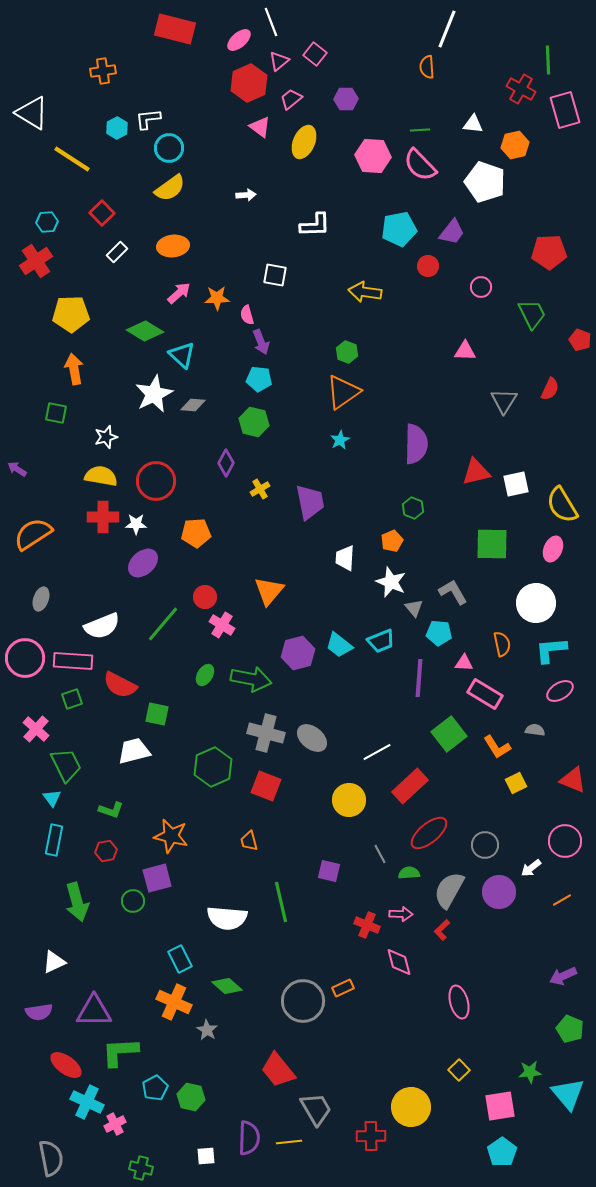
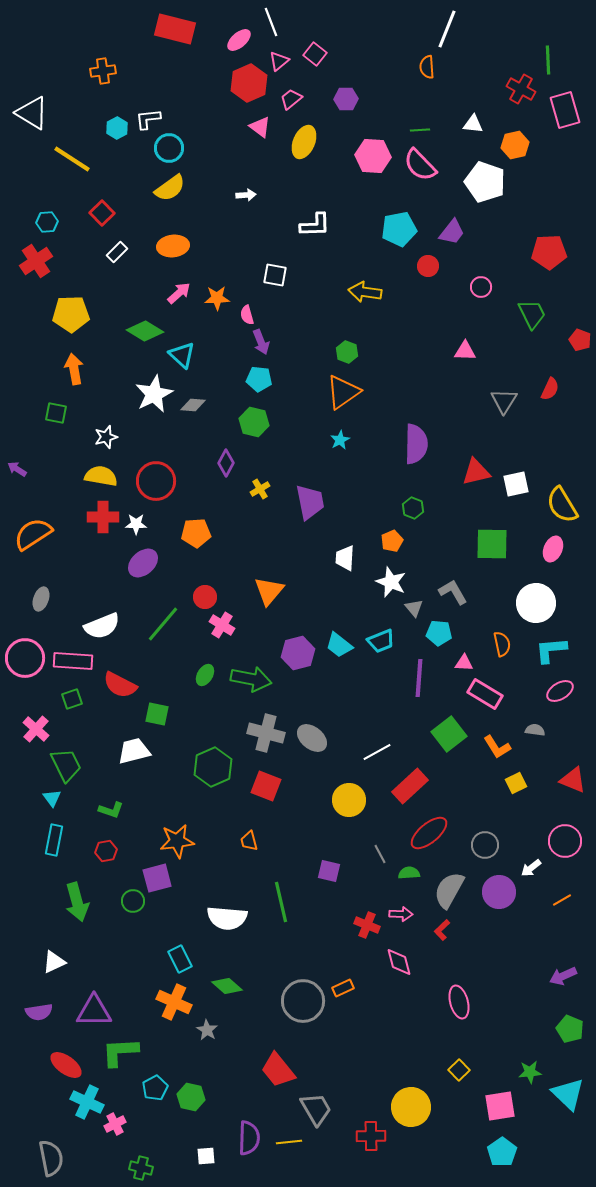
orange star at (171, 836): moved 6 px right, 5 px down; rotated 20 degrees counterclockwise
cyan triangle at (568, 1094): rotated 6 degrees counterclockwise
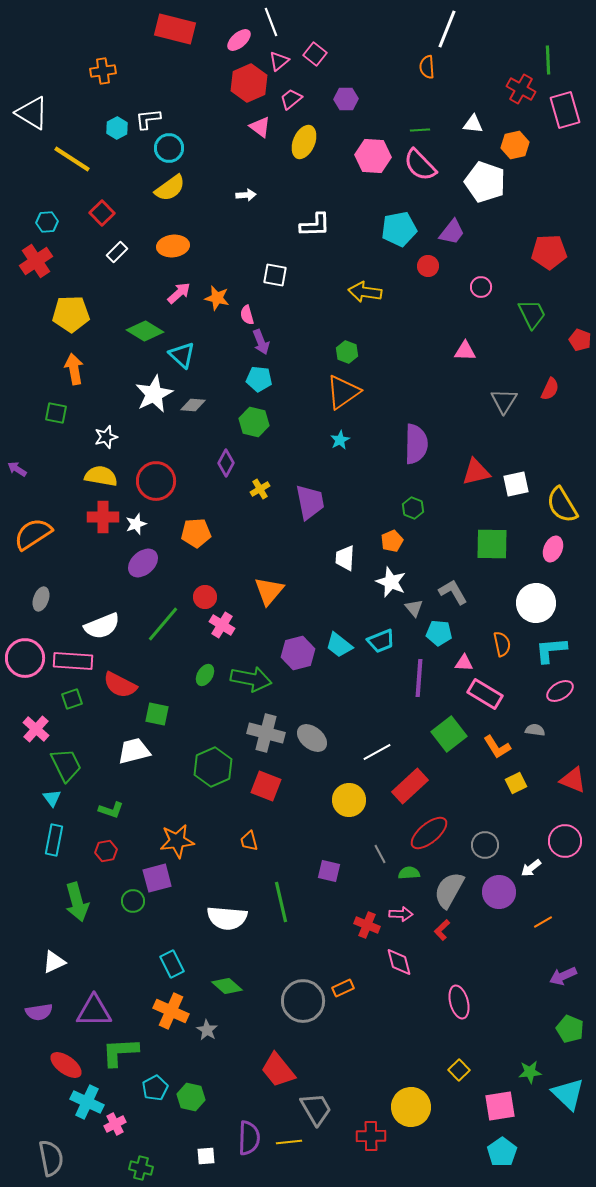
orange star at (217, 298): rotated 15 degrees clockwise
white star at (136, 524): rotated 20 degrees counterclockwise
orange line at (562, 900): moved 19 px left, 22 px down
cyan rectangle at (180, 959): moved 8 px left, 5 px down
orange cross at (174, 1002): moved 3 px left, 9 px down
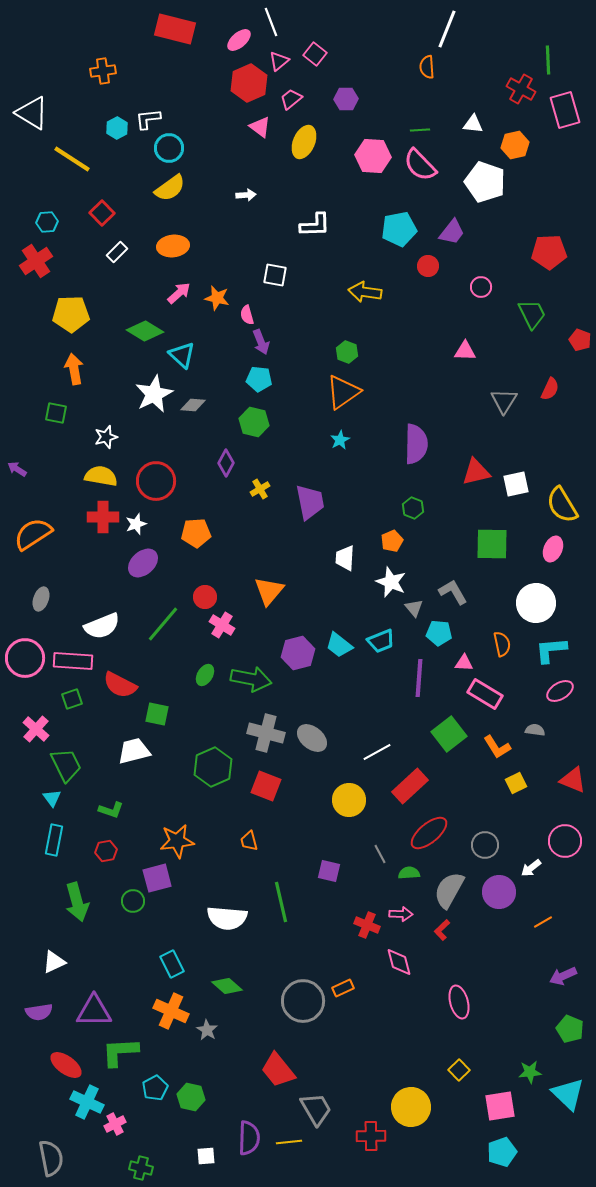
cyan pentagon at (502, 1152): rotated 16 degrees clockwise
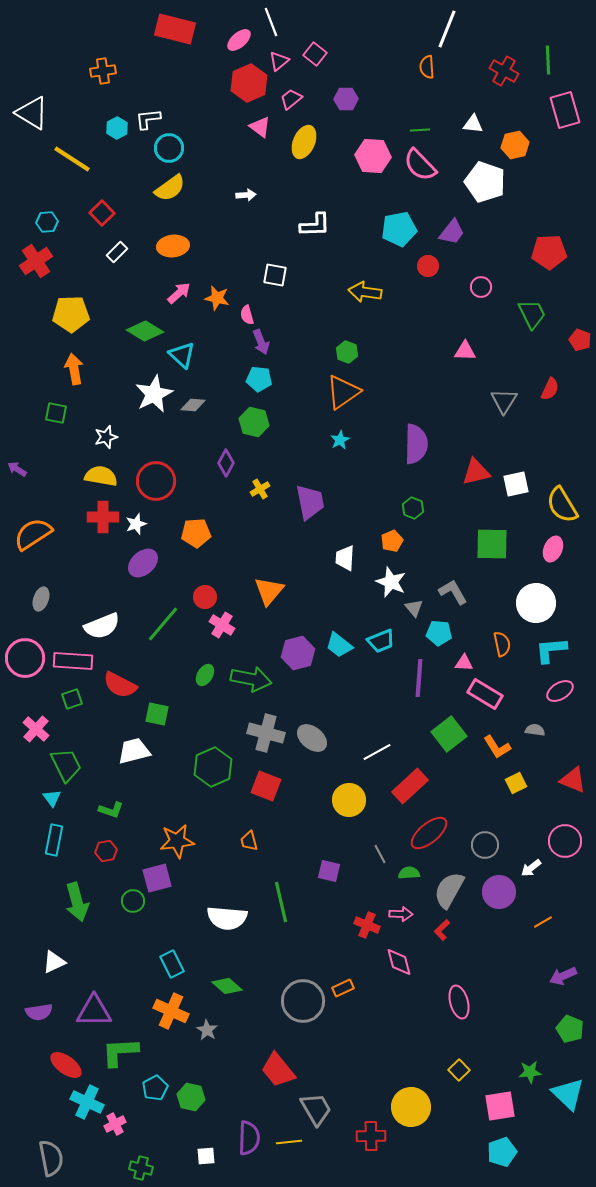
red cross at (521, 89): moved 17 px left, 18 px up
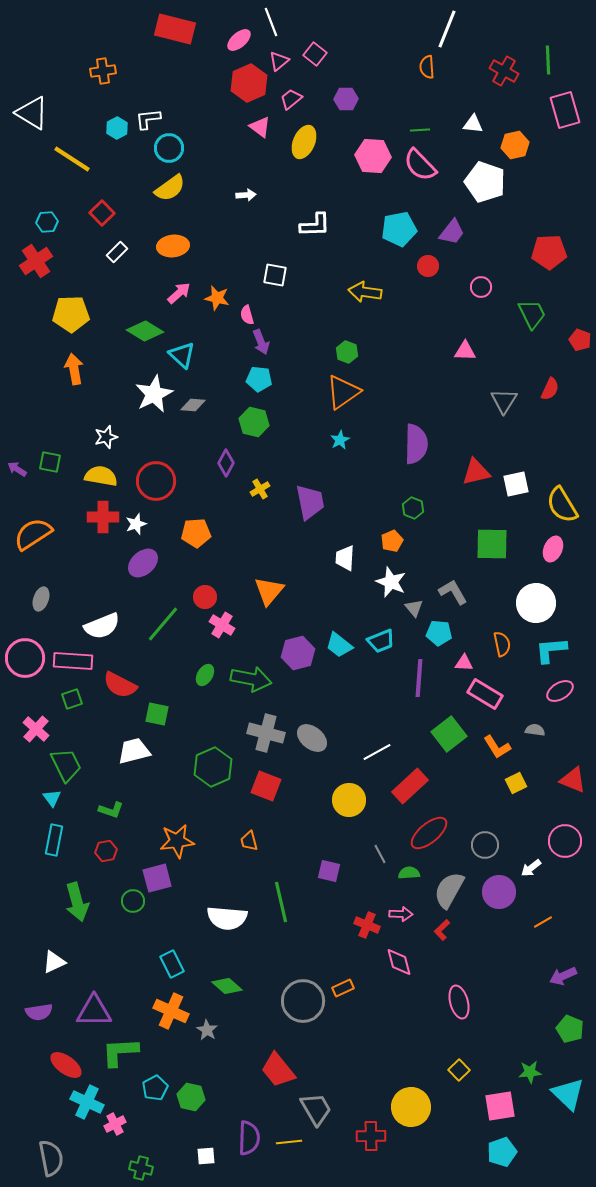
green square at (56, 413): moved 6 px left, 49 px down
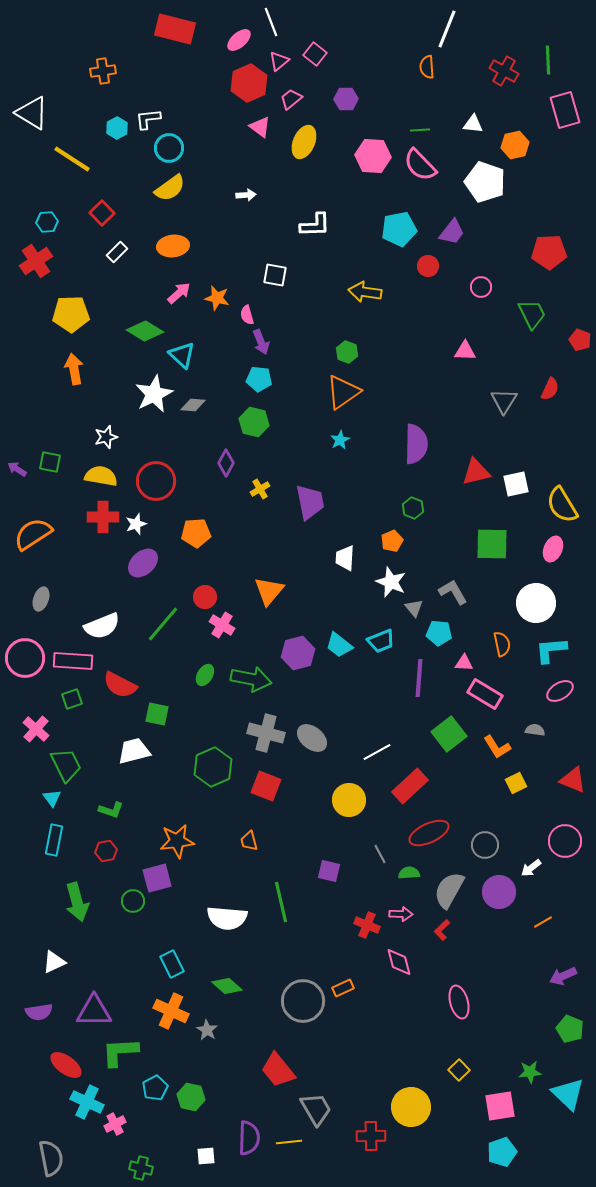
red ellipse at (429, 833): rotated 15 degrees clockwise
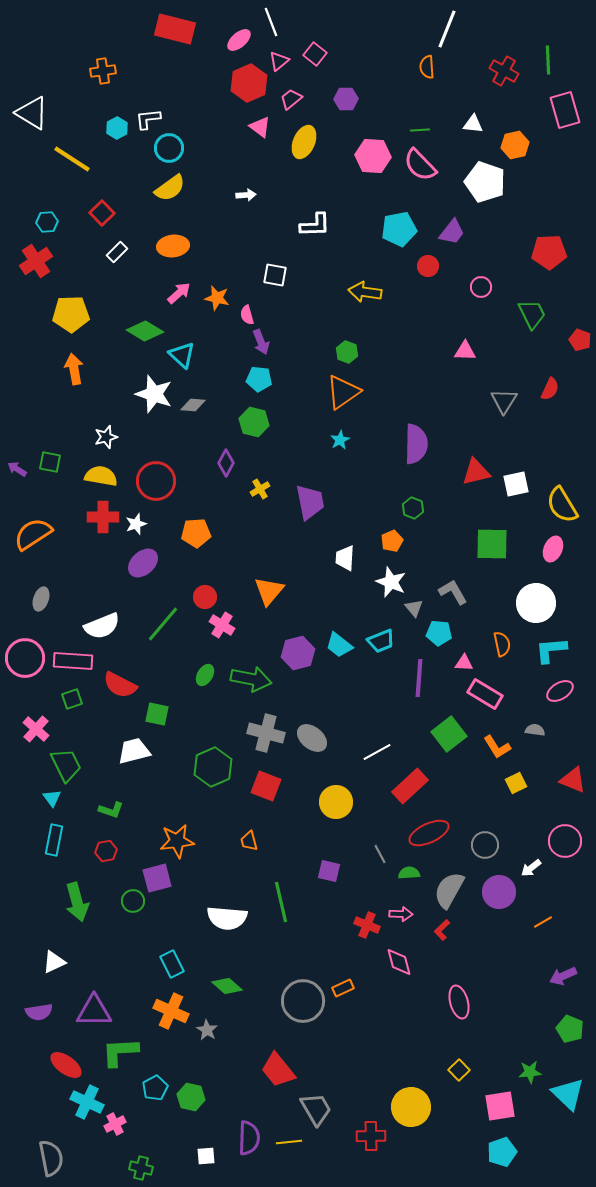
white star at (154, 394): rotated 27 degrees counterclockwise
yellow circle at (349, 800): moved 13 px left, 2 px down
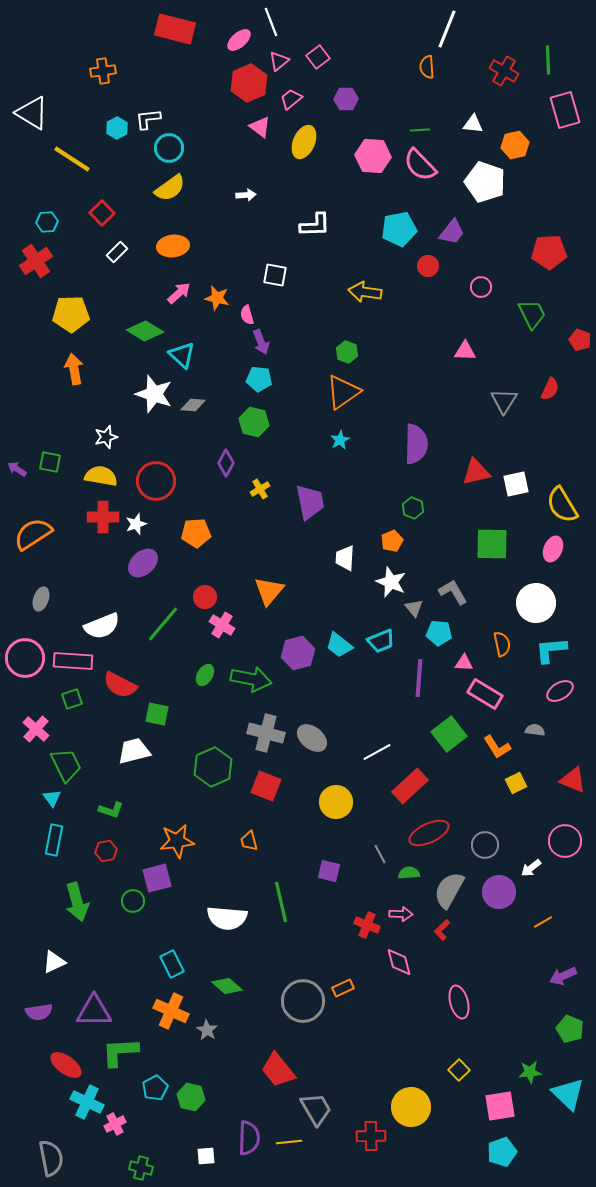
pink square at (315, 54): moved 3 px right, 3 px down; rotated 15 degrees clockwise
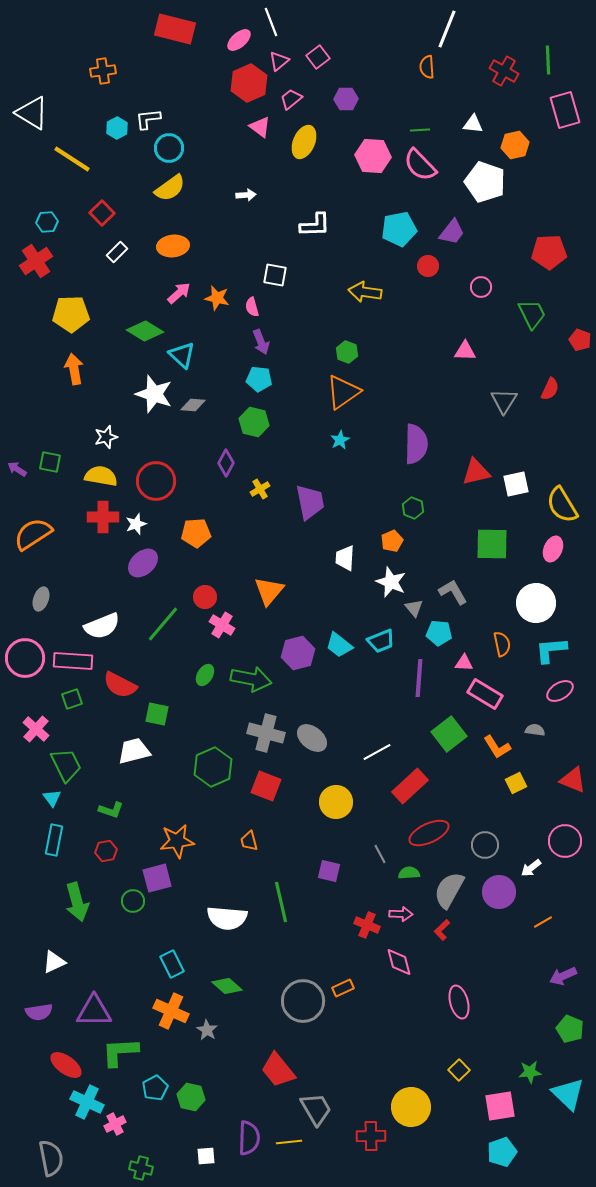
pink semicircle at (247, 315): moved 5 px right, 8 px up
